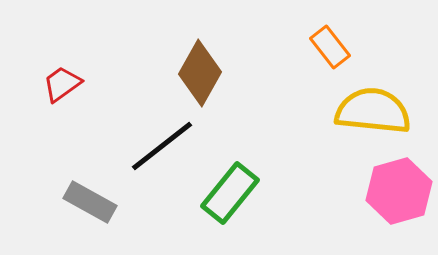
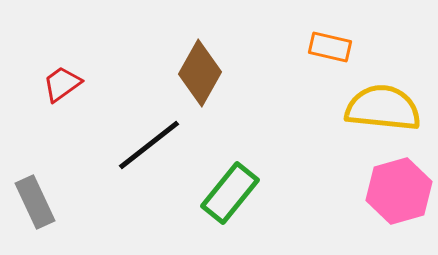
orange rectangle: rotated 39 degrees counterclockwise
yellow semicircle: moved 10 px right, 3 px up
black line: moved 13 px left, 1 px up
gray rectangle: moved 55 px left; rotated 36 degrees clockwise
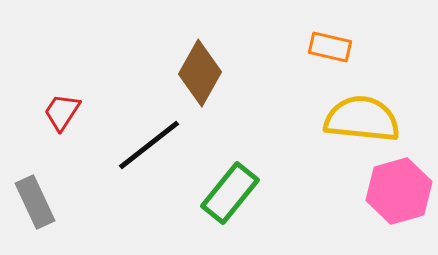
red trapezoid: moved 28 px down; rotated 21 degrees counterclockwise
yellow semicircle: moved 21 px left, 11 px down
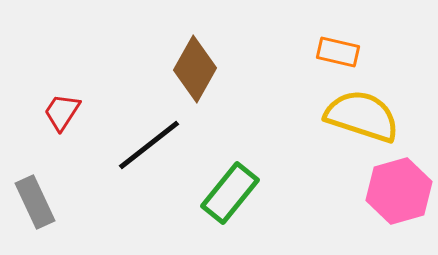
orange rectangle: moved 8 px right, 5 px down
brown diamond: moved 5 px left, 4 px up
yellow semicircle: moved 3 px up; rotated 12 degrees clockwise
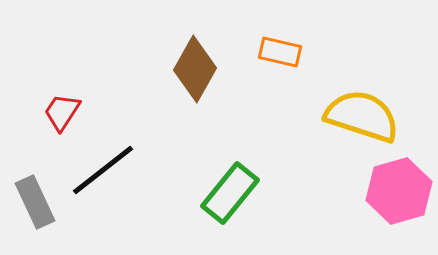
orange rectangle: moved 58 px left
black line: moved 46 px left, 25 px down
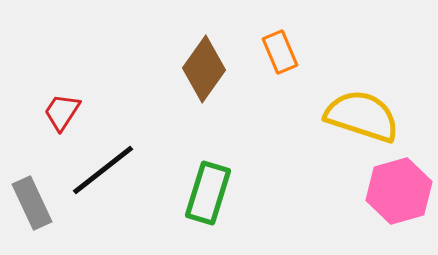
orange rectangle: rotated 54 degrees clockwise
brown diamond: moved 9 px right; rotated 6 degrees clockwise
green rectangle: moved 22 px left; rotated 22 degrees counterclockwise
gray rectangle: moved 3 px left, 1 px down
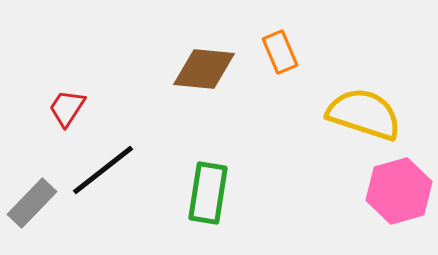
brown diamond: rotated 60 degrees clockwise
red trapezoid: moved 5 px right, 4 px up
yellow semicircle: moved 2 px right, 2 px up
green rectangle: rotated 8 degrees counterclockwise
gray rectangle: rotated 69 degrees clockwise
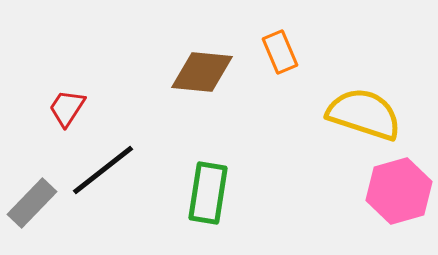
brown diamond: moved 2 px left, 3 px down
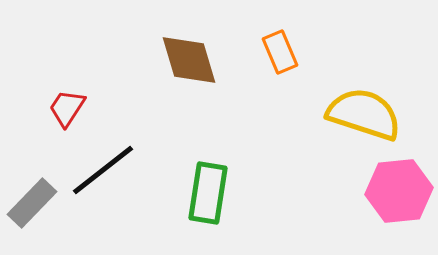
brown diamond: moved 13 px left, 12 px up; rotated 68 degrees clockwise
pink hexagon: rotated 10 degrees clockwise
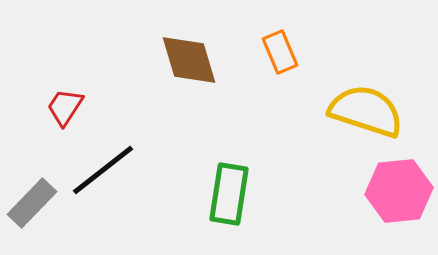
red trapezoid: moved 2 px left, 1 px up
yellow semicircle: moved 2 px right, 3 px up
green rectangle: moved 21 px right, 1 px down
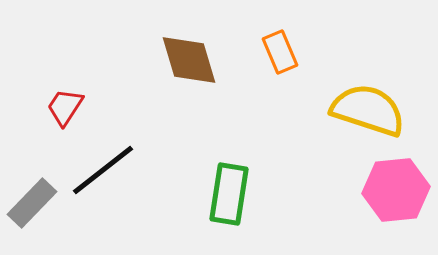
yellow semicircle: moved 2 px right, 1 px up
pink hexagon: moved 3 px left, 1 px up
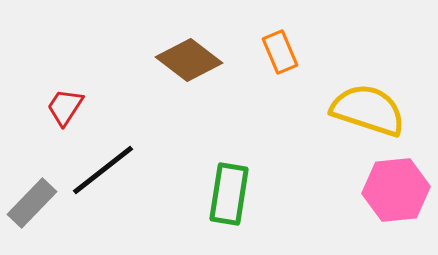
brown diamond: rotated 36 degrees counterclockwise
